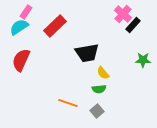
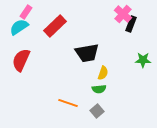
black rectangle: moved 2 px left, 1 px up; rotated 21 degrees counterclockwise
yellow semicircle: rotated 120 degrees counterclockwise
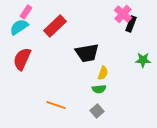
red semicircle: moved 1 px right, 1 px up
orange line: moved 12 px left, 2 px down
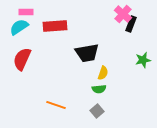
pink rectangle: rotated 56 degrees clockwise
red rectangle: rotated 40 degrees clockwise
green star: rotated 14 degrees counterclockwise
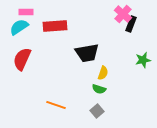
green semicircle: rotated 24 degrees clockwise
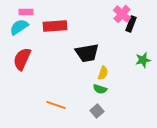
pink cross: moved 1 px left
green semicircle: moved 1 px right
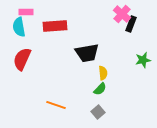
cyan semicircle: rotated 66 degrees counterclockwise
yellow semicircle: rotated 24 degrees counterclockwise
green semicircle: rotated 64 degrees counterclockwise
gray square: moved 1 px right, 1 px down
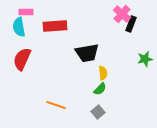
green star: moved 2 px right, 1 px up
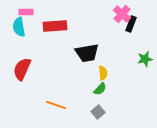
red semicircle: moved 10 px down
